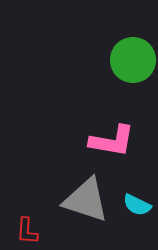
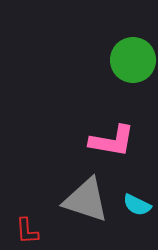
red L-shape: rotated 8 degrees counterclockwise
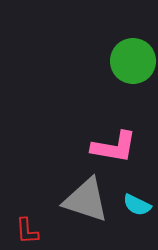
green circle: moved 1 px down
pink L-shape: moved 2 px right, 6 px down
